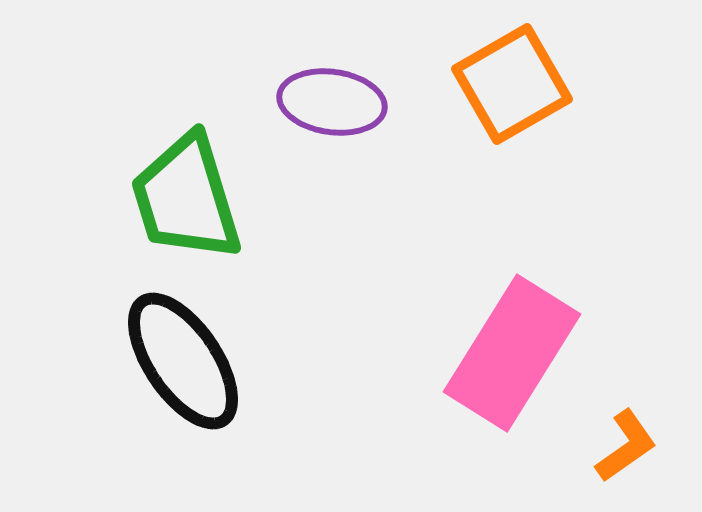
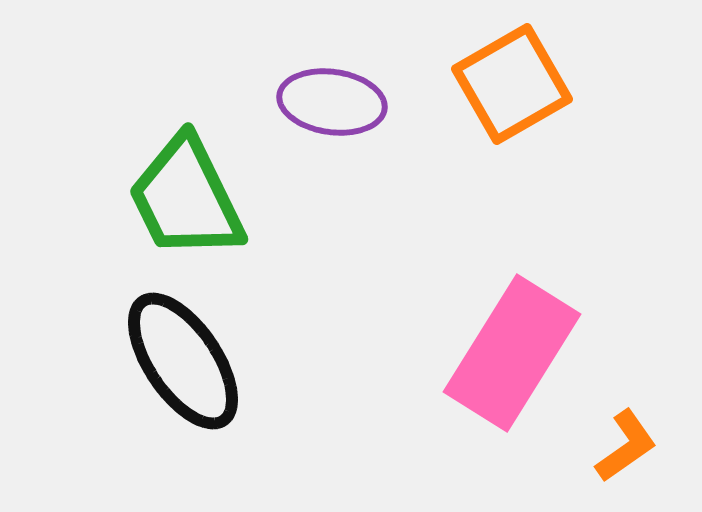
green trapezoid: rotated 9 degrees counterclockwise
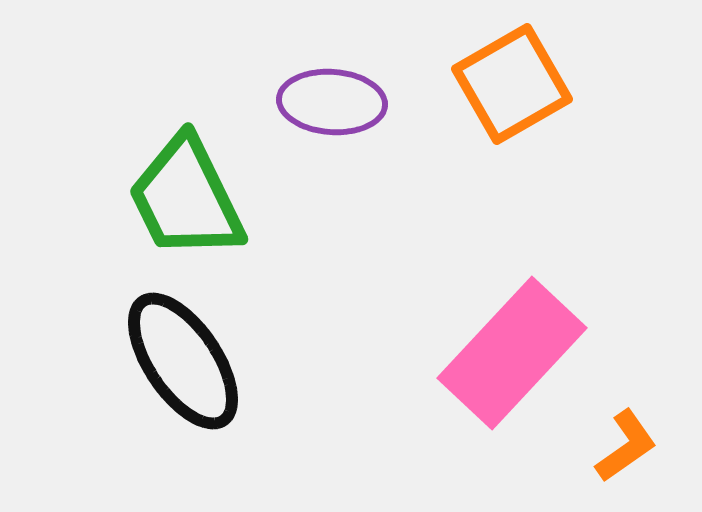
purple ellipse: rotated 4 degrees counterclockwise
pink rectangle: rotated 11 degrees clockwise
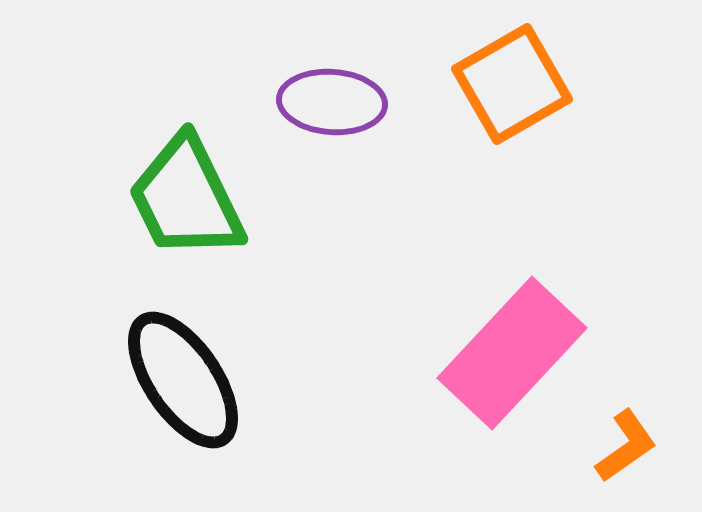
black ellipse: moved 19 px down
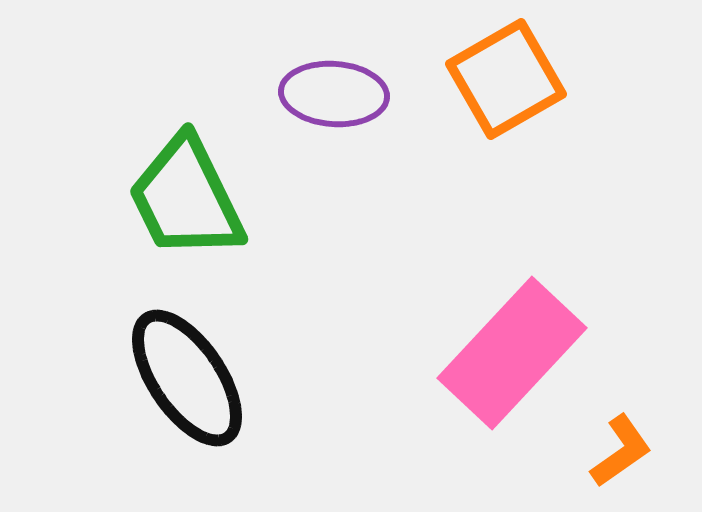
orange square: moved 6 px left, 5 px up
purple ellipse: moved 2 px right, 8 px up
black ellipse: moved 4 px right, 2 px up
orange L-shape: moved 5 px left, 5 px down
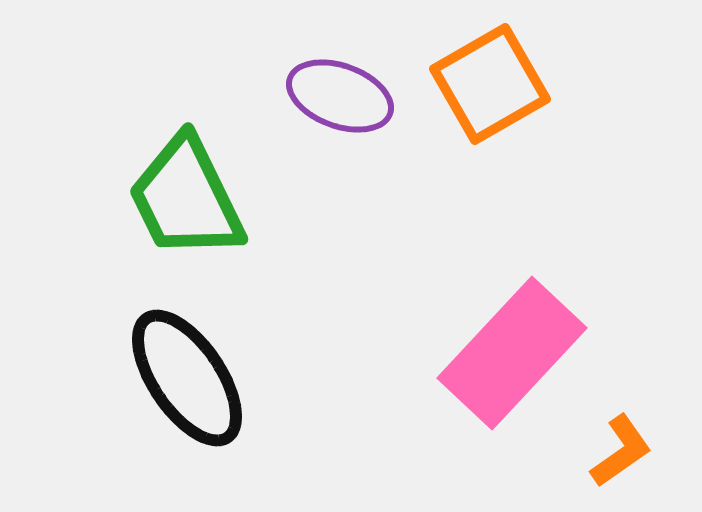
orange square: moved 16 px left, 5 px down
purple ellipse: moved 6 px right, 2 px down; rotated 16 degrees clockwise
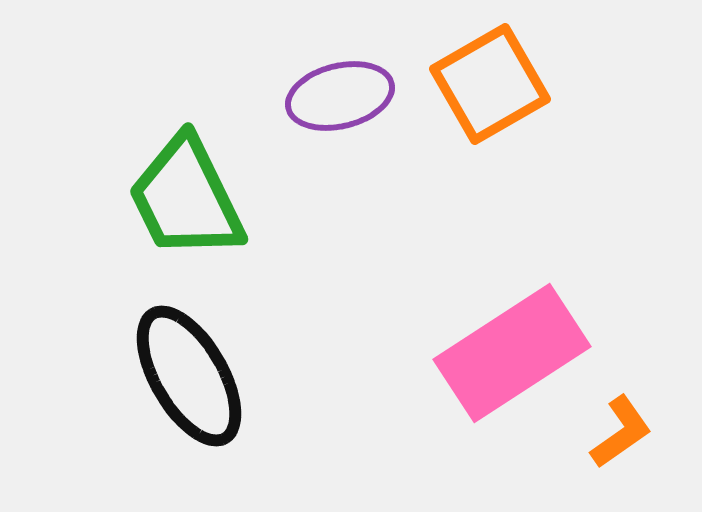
purple ellipse: rotated 34 degrees counterclockwise
pink rectangle: rotated 14 degrees clockwise
black ellipse: moved 2 px right, 2 px up; rotated 4 degrees clockwise
orange L-shape: moved 19 px up
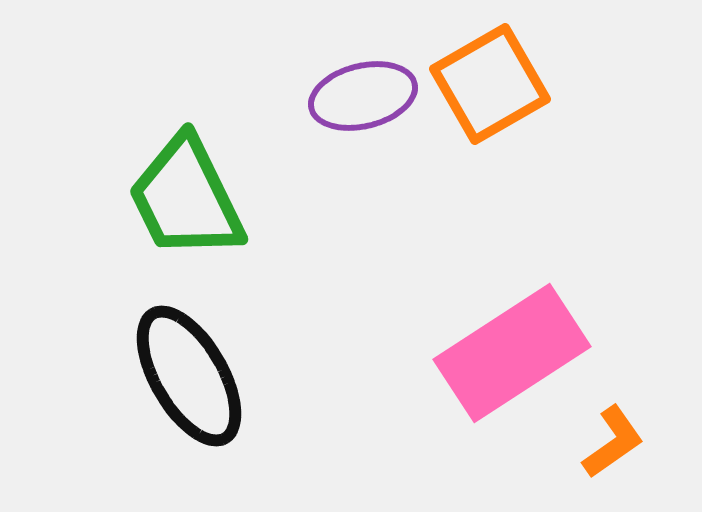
purple ellipse: moved 23 px right
orange L-shape: moved 8 px left, 10 px down
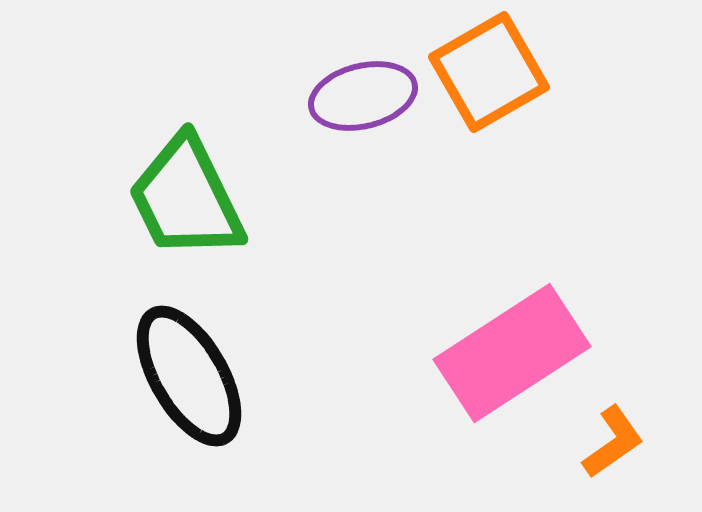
orange square: moved 1 px left, 12 px up
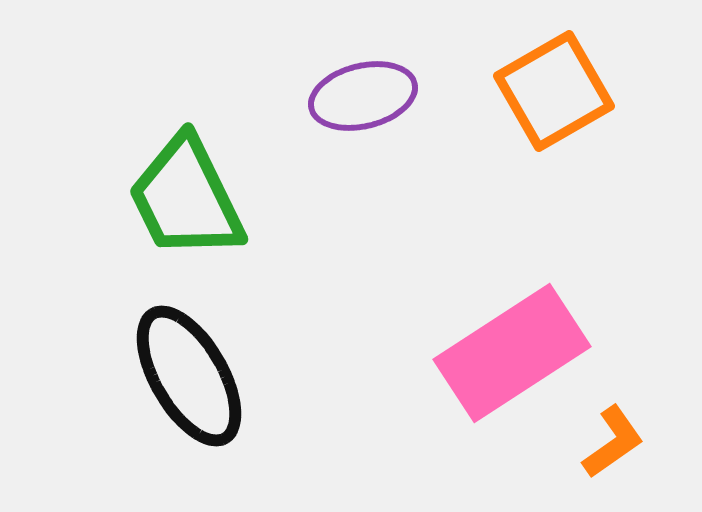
orange square: moved 65 px right, 19 px down
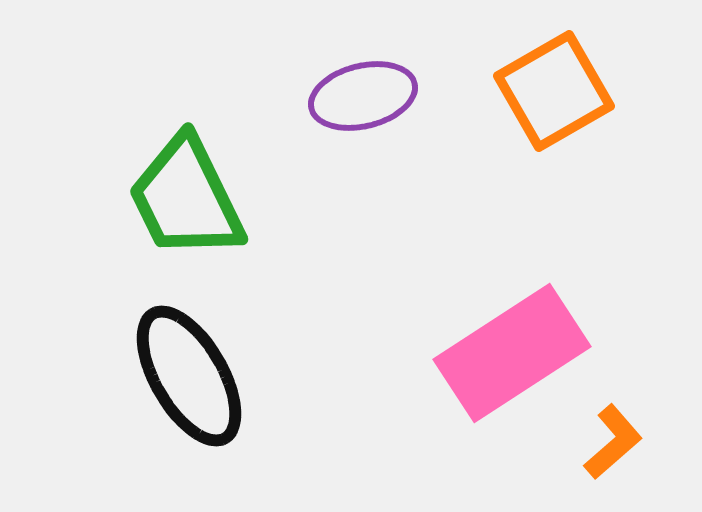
orange L-shape: rotated 6 degrees counterclockwise
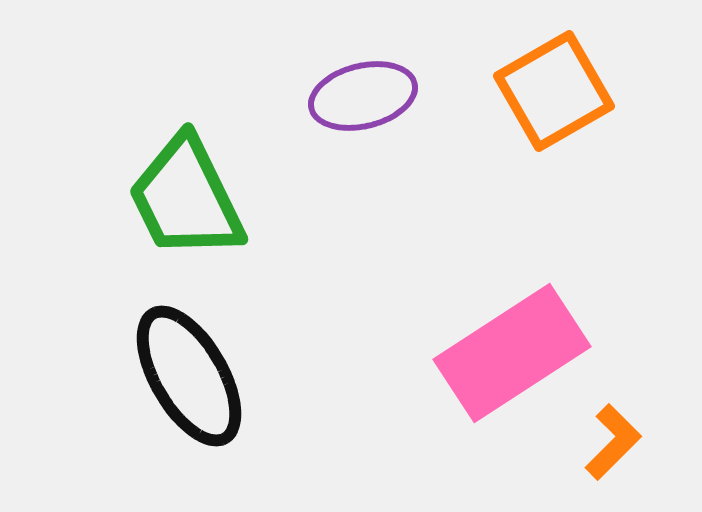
orange L-shape: rotated 4 degrees counterclockwise
